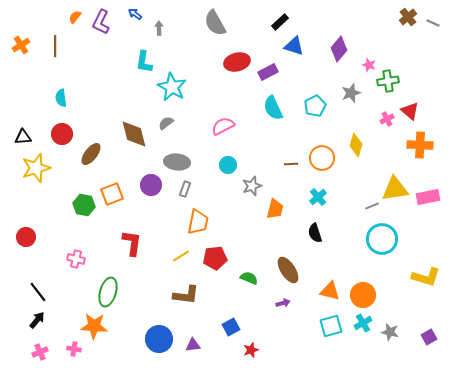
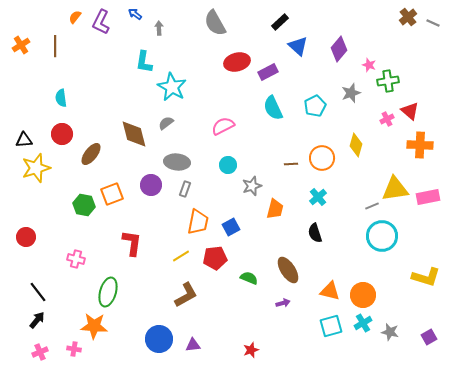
blue triangle at (294, 46): moved 4 px right; rotated 25 degrees clockwise
black triangle at (23, 137): moved 1 px right, 3 px down
cyan circle at (382, 239): moved 3 px up
brown L-shape at (186, 295): rotated 36 degrees counterclockwise
blue square at (231, 327): moved 100 px up
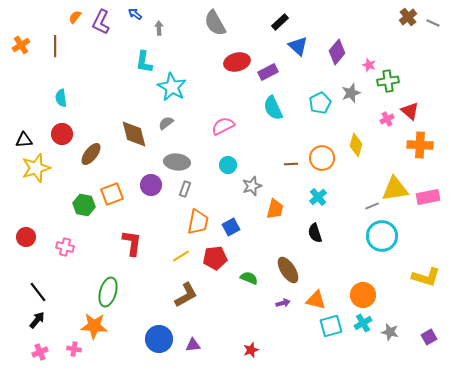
purple diamond at (339, 49): moved 2 px left, 3 px down
cyan pentagon at (315, 106): moved 5 px right, 3 px up
pink cross at (76, 259): moved 11 px left, 12 px up
orange triangle at (330, 291): moved 14 px left, 9 px down
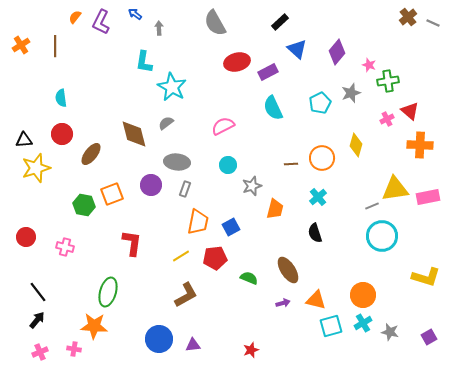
blue triangle at (298, 46): moved 1 px left, 3 px down
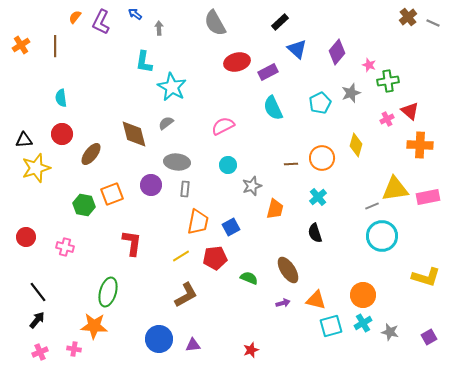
gray rectangle at (185, 189): rotated 14 degrees counterclockwise
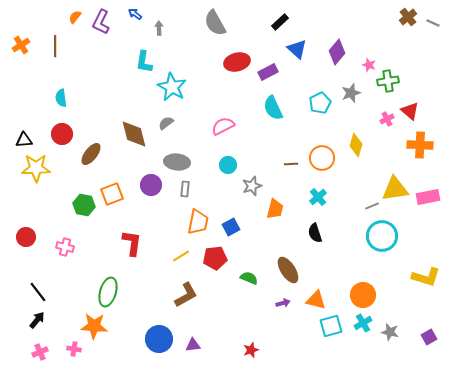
yellow star at (36, 168): rotated 16 degrees clockwise
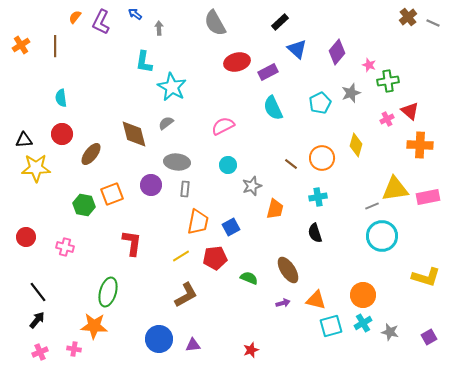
brown line at (291, 164): rotated 40 degrees clockwise
cyan cross at (318, 197): rotated 30 degrees clockwise
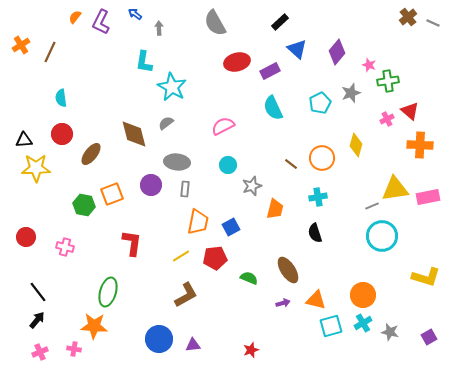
brown line at (55, 46): moved 5 px left, 6 px down; rotated 25 degrees clockwise
purple rectangle at (268, 72): moved 2 px right, 1 px up
